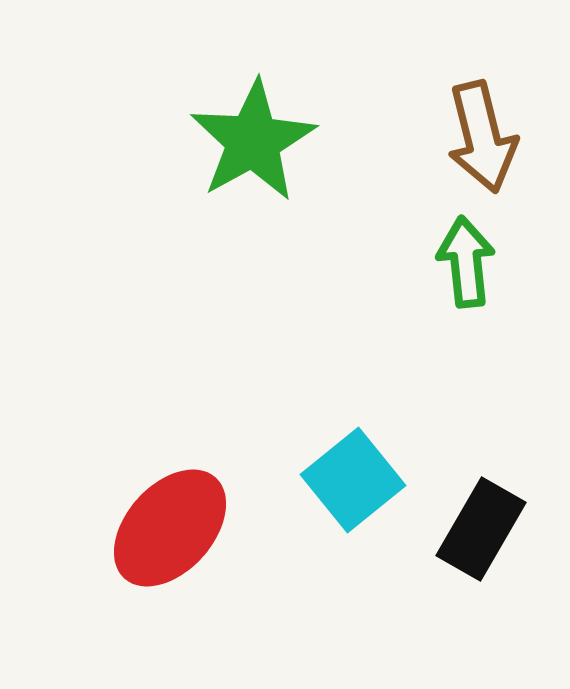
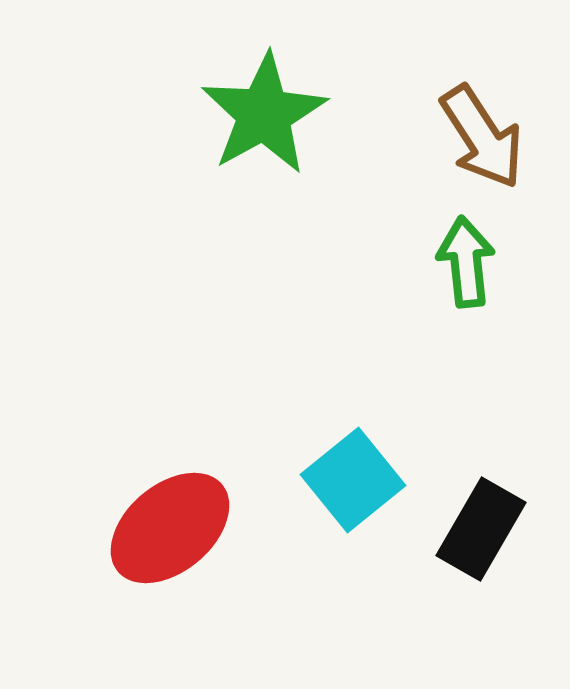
brown arrow: rotated 19 degrees counterclockwise
green star: moved 11 px right, 27 px up
red ellipse: rotated 8 degrees clockwise
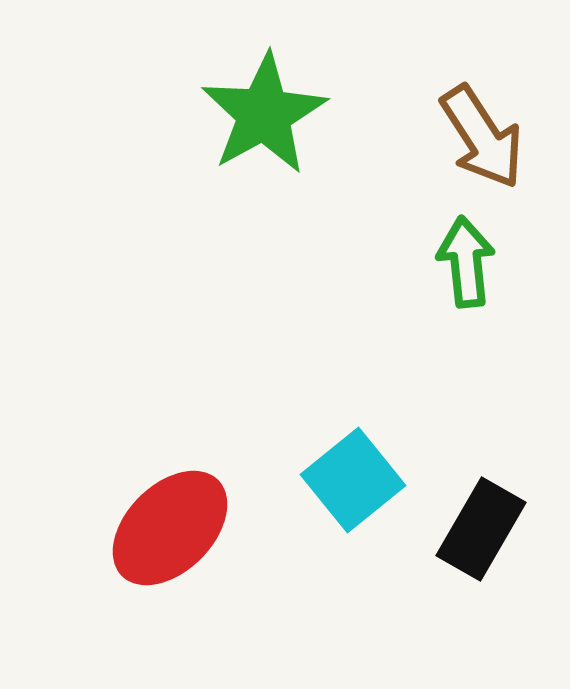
red ellipse: rotated 5 degrees counterclockwise
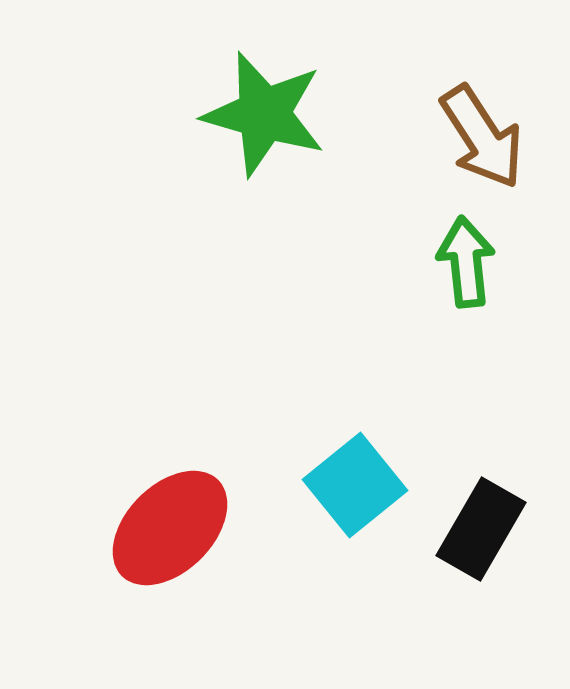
green star: rotated 27 degrees counterclockwise
cyan square: moved 2 px right, 5 px down
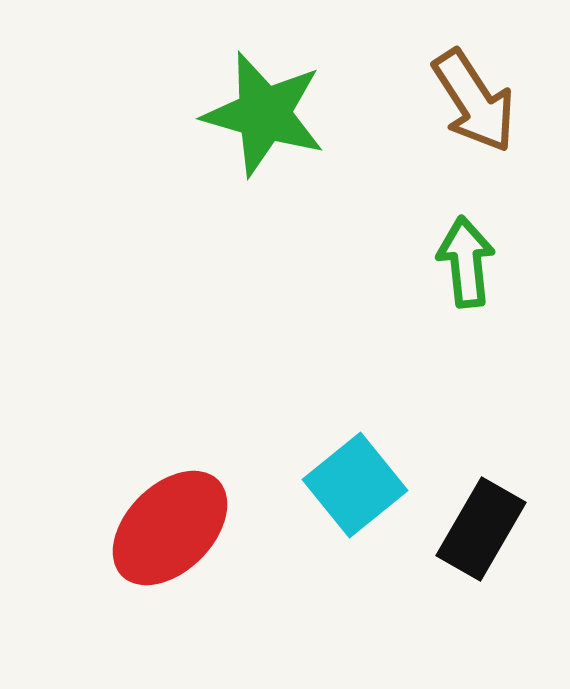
brown arrow: moved 8 px left, 36 px up
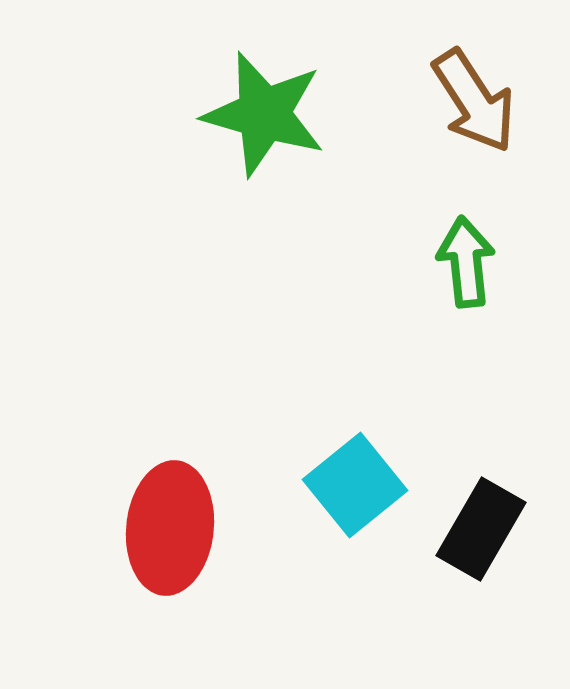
red ellipse: rotated 39 degrees counterclockwise
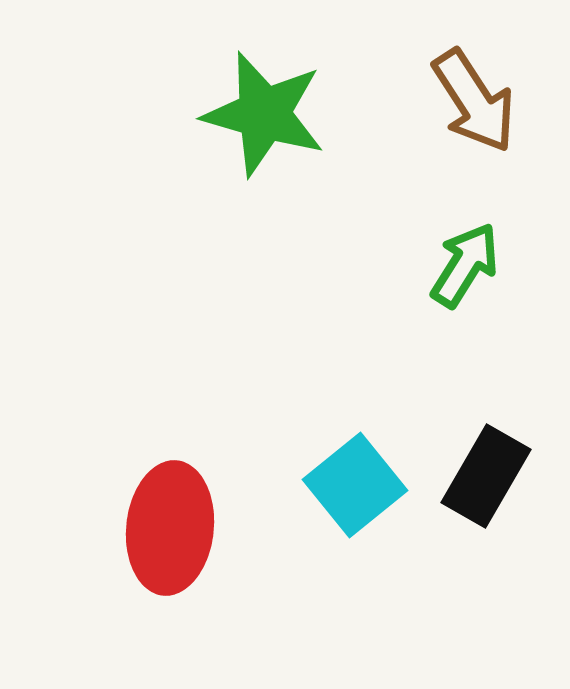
green arrow: moved 1 px left, 3 px down; rotated 38 degrees clockwise
black rectangle: moved 5 px right, 53 px up
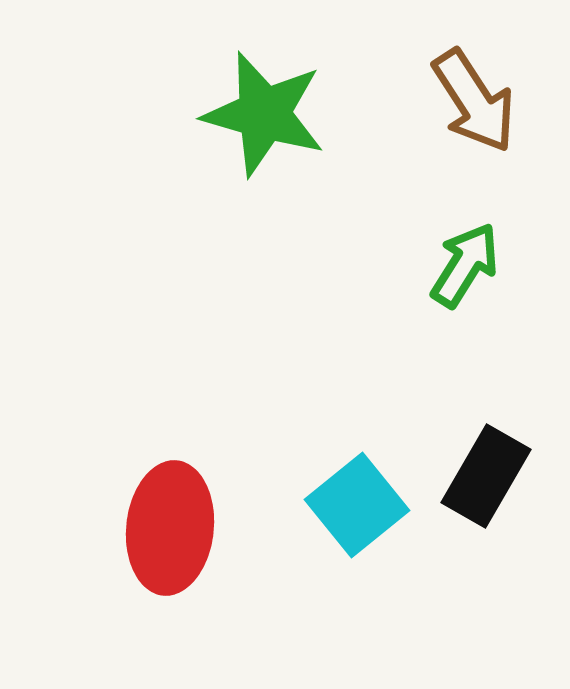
cyan square: moved 2 px right, 20 px down
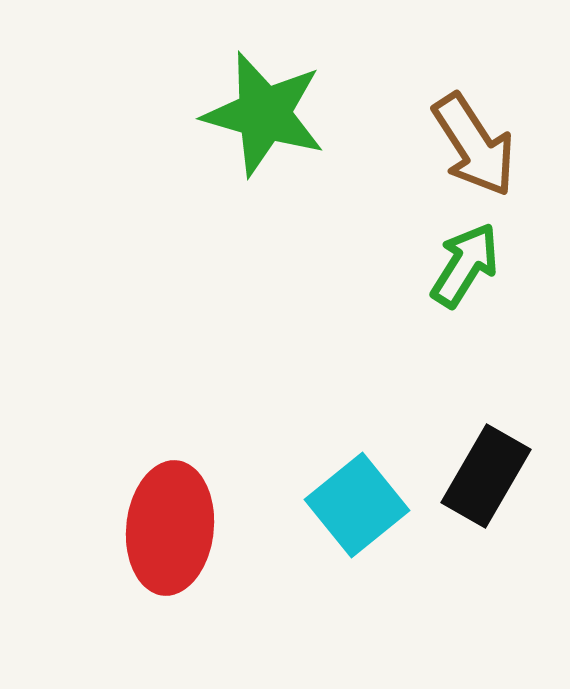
brown arrow: moved 44 px down
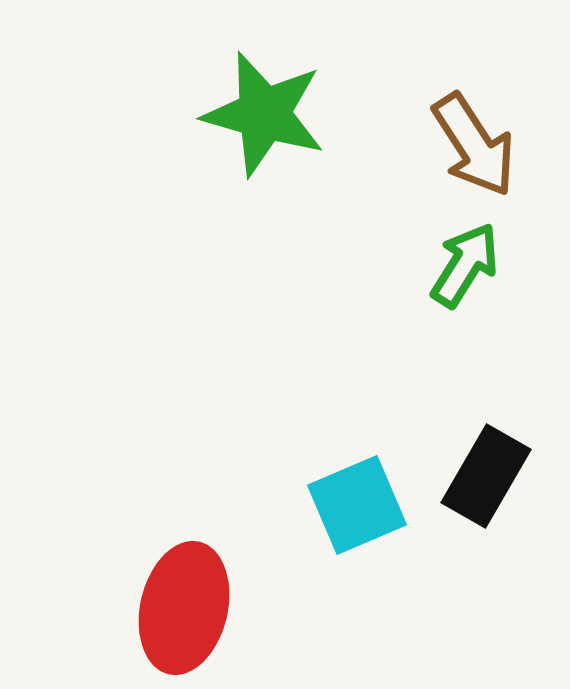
cyan square: rotated 16 degrees clockwise
red ellipse: moved 14 px right, 80 px down; rotated 7 degrees clockwise
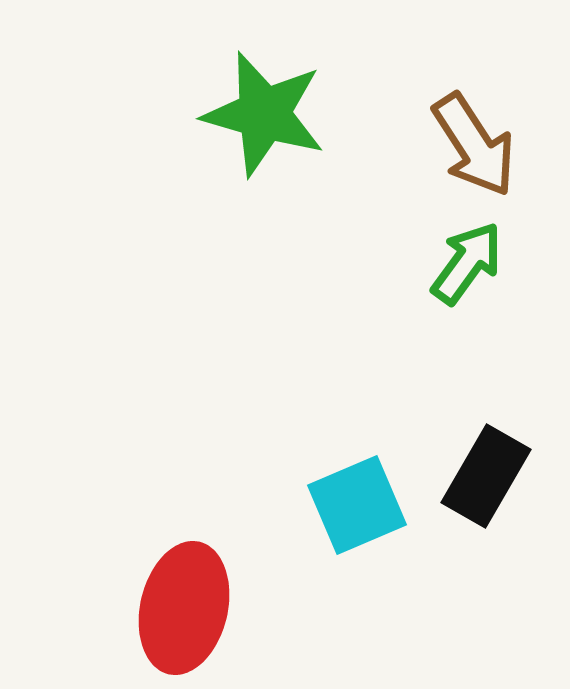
green arrow: moved 2 px right, 2 px up; rotated 4 degrees clockwise
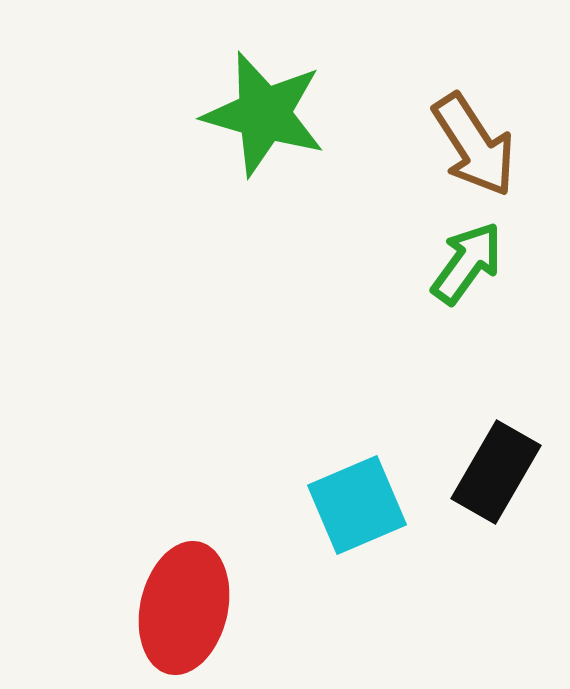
black rectangle: moved 10 px right, 4 px up
